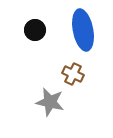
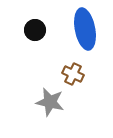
blue ellipse: moved 2 px right, 1 px up
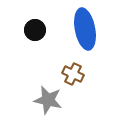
gray star: moved 2 px left, 2 px up
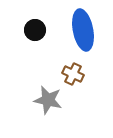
blue ellipse: moved 2 px left, 1 px down
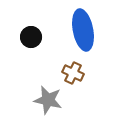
black circle: moved 4 px left, 7 px down
brown cross: moved 1 px up
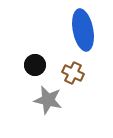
black circle: moved 4 px right, 28 px down
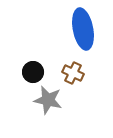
blue ellipse: moved 1 px up
black circle: moved 2 px left, 7 px down
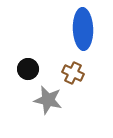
blue ellipse: rotated 9 degrees clockwise
black circle: moved 5 px left, 3 px up
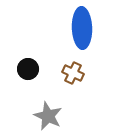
blue ellipse: moved 1 px left, 1 px up
gray star: moved 16 px down; rotated 12 degrees clockwise
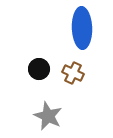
black circle: moved 11 px right
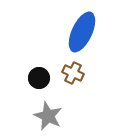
blue ellipse: moved 4 px down; rotated 27 degrees clockwise
black circle: moved 9 px down
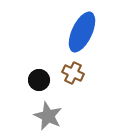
black circle: moved 2 px down
